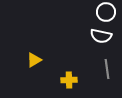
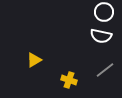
white circle: moved 2 px left
gray line: moved 2 px left, 1 px down; rotated 60 degrees clockwise
yellow cross: rotated 21 degrees clockwise
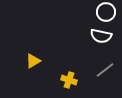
white circle: moved 2 px right
yellow triangle: moved 1 px left, 1 px down
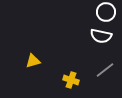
yellow triangle: rotated 14 degrees clockwise
yellow cross: moved 2 px right
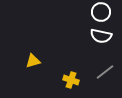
white circle: moved 5 px left
gray line: moved 2 px down
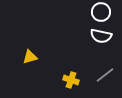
yellow triangle: moved 3 px left, 4 px up
gray line: moved 3 px down
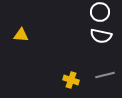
white circle: moved 1 px left
yellow triangle: moved 9 px left, 22 px up; rotated 21 degrees clockwise
gray line: rotated 24 degrees clockwise
